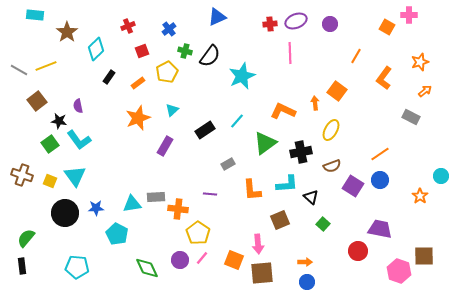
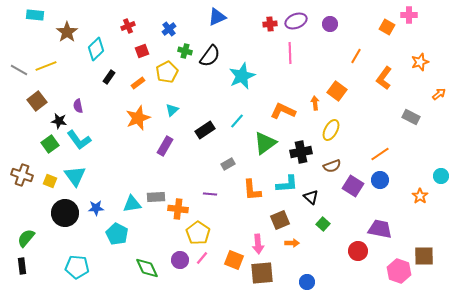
orange arrow at (425, 91): moved 14 px right, 3 px down
orange arrow at (305, 262): moved 13 px left, 19 px up
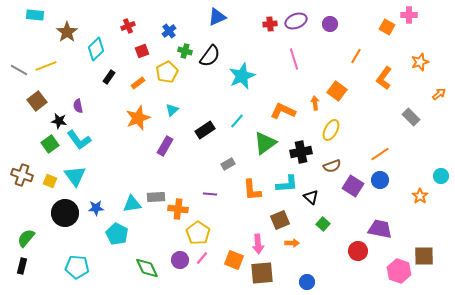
blue cross at (169, 29): moved 2 px down
pink line at (290, 53): moved 4 px right, 6 px down; rotated 15 degrees counterclockwise
gray rectangle at (411, 117): rotated 18 degrees clockwise
black rectangle at (22, 266): rotated 21 degrees clockwise
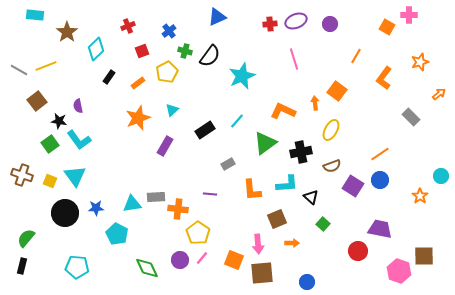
brown square at (280, 220): moved 3 px left, 1 px up
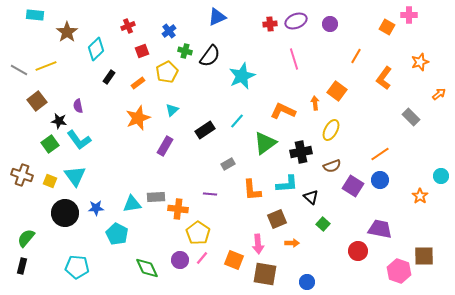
brown square at (262, 273): moved 3 px right, 1 px down; rotated 15 degrees clockwise
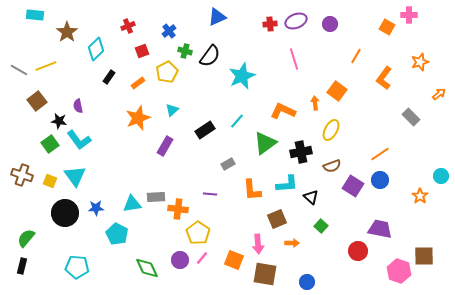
green square at (323, 224): moved 2 px left, 2 px down
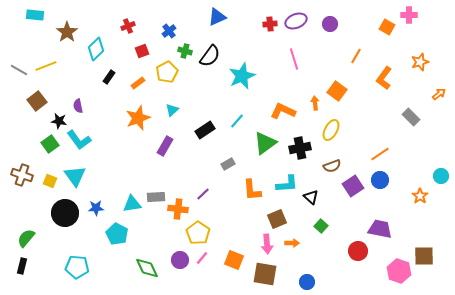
black cross at (301, 152): moved 1 px left, 4 px up
purple square at (353, 186): rotated 25 degrees clockwise
purple line at (210, 194): moved 7 px left; rotated 48 degrees counterclockwise
pink arrow at (258, 244): moved 9 px right
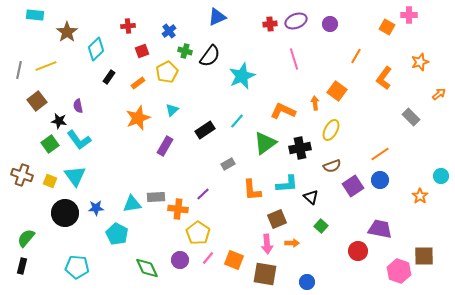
red cross at (128, 26): rotated 16 degrees clockwise
gray line at (19, 70): rotated 72 degrees clockwise
pink line at (202, 258): moved 6 px right
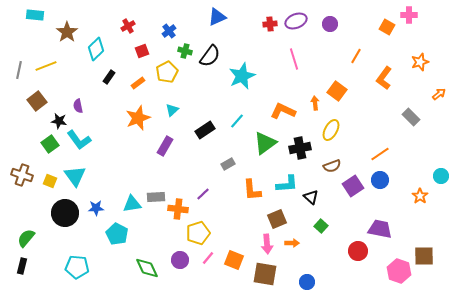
red cross at (128, 26): rotated 24 degrees counterclockwise
yellow pentagon at (198, 233): rotated 20 degrees clockwise
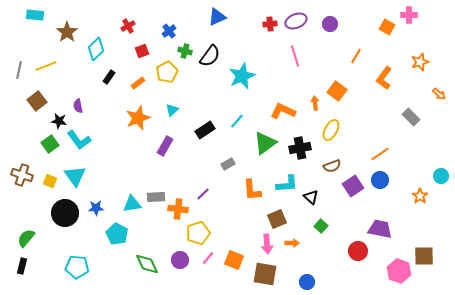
pink line at (294, 59): moved 1 px right, 3 px up
orange arrow at (439, 94): rotated 80 degrees clockwise
green diamond at (147, 268): moved 4 px up
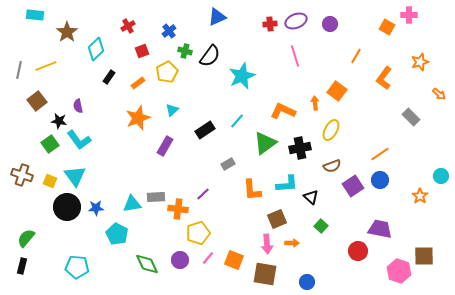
black circle at (65, 213): moved 2 px right, 6 px up
